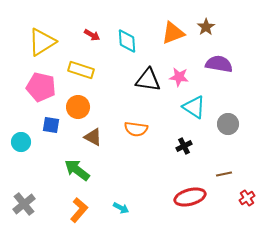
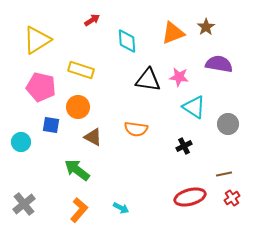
red arrow: moved 15 px up; rotated 63 degrees counterclockwise
yellow triangle: moved 5 px left, 2 px up
red cross: moved 15 px left
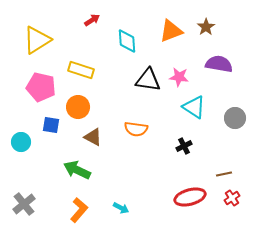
orange triangle: moved 2 px left, 2 px up
gray circle: moved 7 px right, 6 px up
green arrow: rotated 12 degrees counterclockwise
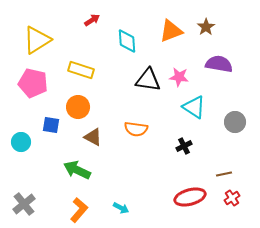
pink pentagon: moved 8 px left, 4 px up
gray circle: moved 4 px down
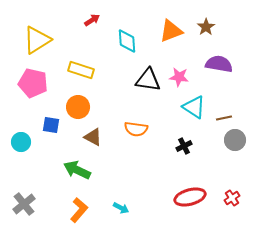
gray circle: moved 18 px down
brown line: moved 56 px up
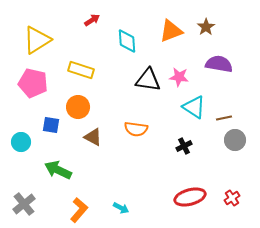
green arrow: moved 19 px left
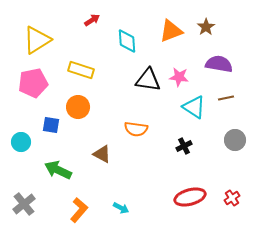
pink pentagon: rotated 24 degrees counterclockwise
brown line: moved 2 px right, 20 px up
brown triangle: moved 9 px right, 17 px down
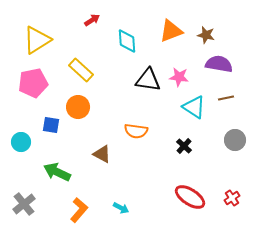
brown star: moved 8 px down; rotated 24 degrees counterclockwise
yellow rectangle: rotated 25 degrees clockwise
orange semicircle: moved 2 px down
black cross: rotated 21 degrees counterclockwise
green arrow: moved 1 px left, 2 px down
red ellipse: rotated 48 degrees clockwise
